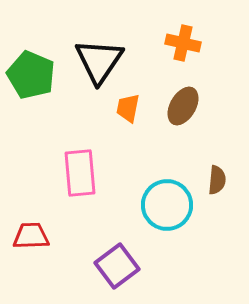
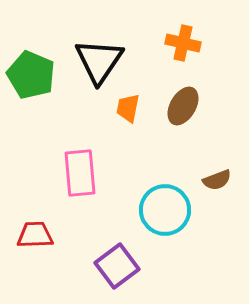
brown semicircle: rotated 64 degrees clockwise
cyan circle: moved 2 px left, 5 px down
red trapezoid: moved 4 px right, 1 px up
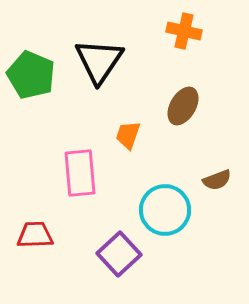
orange cross: moved 1 px right, 12 px up
orange trapezoid: moved 27 px down; rotated 8 degrees clockwise
purple square: moved 2 px right, 12 px up; rotated 6 degrees counterclockwise
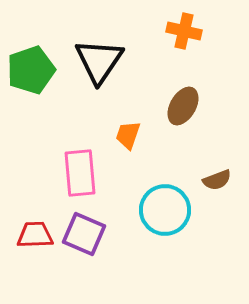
green pentagon: moved 5 px up; rotated 30 degrees clockwise
purple square: moved 35 px left, 20 px up; rotated 24 degrees counterclockwise
